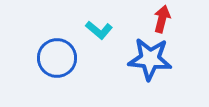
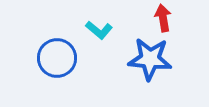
red arrow: moved 1 px right, 1 px up; rotated 24 degrees counterclockwise
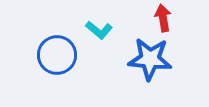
blue circle: moved 3 px up
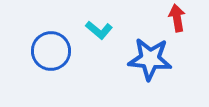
red arrow: moved 14 px right
blue circle: moved 6 px left, 4 px up
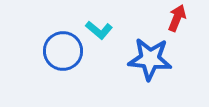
red arrow: rotated 32 degrees clockwise
blue circle: moved 12 px right
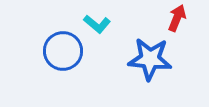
cyan L-shape: moved 2 px left, 6 px up
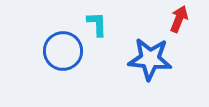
red arrow: moved 2 px right, 1 px down
cyan L-shape: rotated 132 degrees counterclockwise
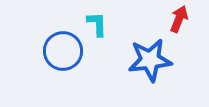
blue star: moved 1 px down; rotated 12 degrees counterclockwise
